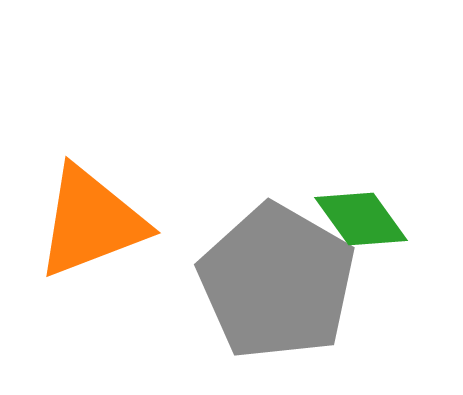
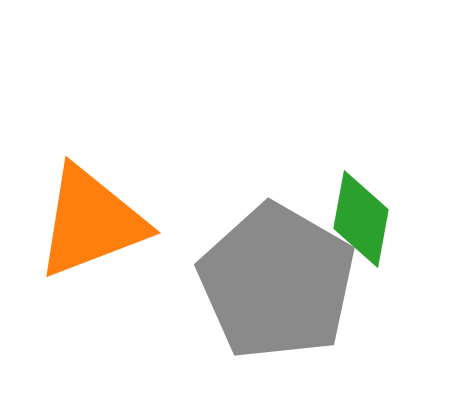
green diamond: rotated 46 degrees clockwise
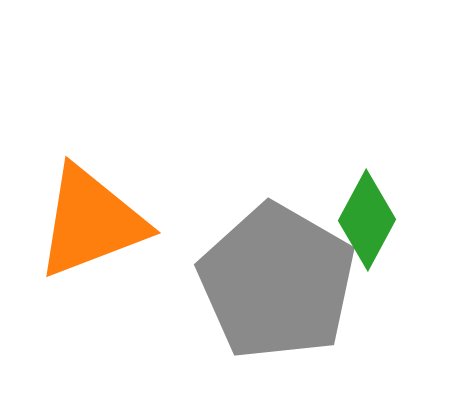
green diamond: moved 6 px right, 1 px down; rotated 18 degrees clockwise
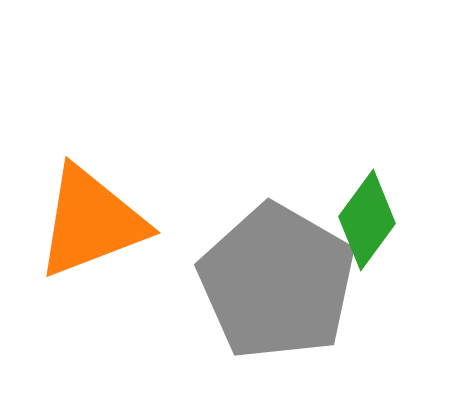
green diamond: rotated 8 degrees clockwise
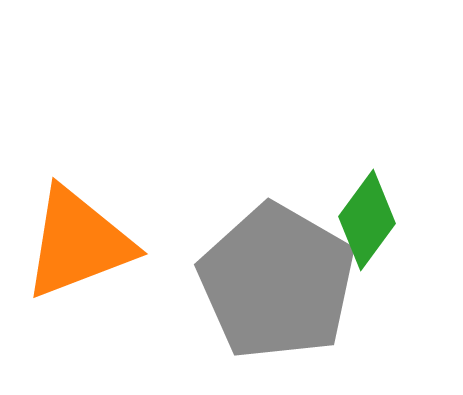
orange triangle: moved 13 px left, 21 px down
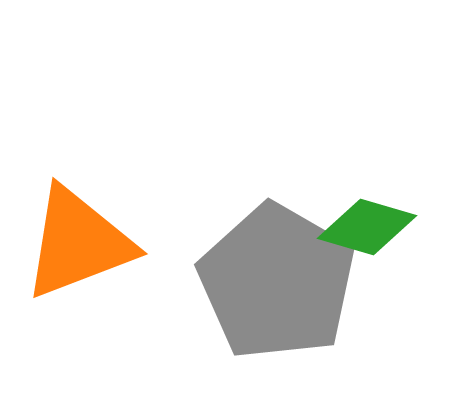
green diamond: moved 7 px down; rotated 70 degrees clockwise
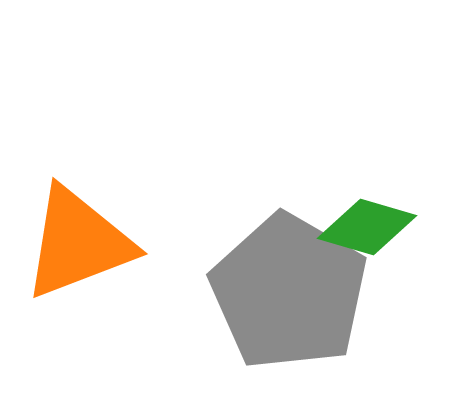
gray pentagon: moved 12 px right, 10 px down
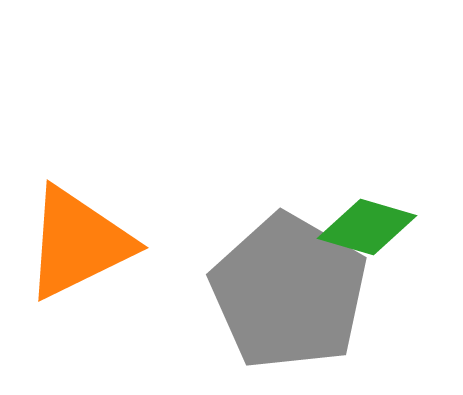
orange triangle: rotated 5 degrees counterclockwise
